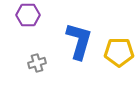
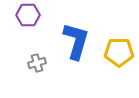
blue L-shape: moved 3 px left
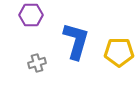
purple hexagon: moved 3 px right
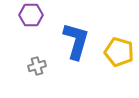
yellow pentagon: rotated 16 degrees clockwise
gray cross: moved 3 px down
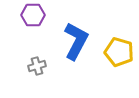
purple hexagon: moved 2 px right
blue L-shape: rotated 12 degrees clockwise
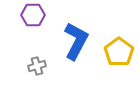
yellow pentagon: rotated 20 degrees clockwise
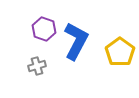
purple hexagon: moved 11 px right, 14 px down; rotated 20 degrees clockwise
yellow pentagon: moved 1 px right
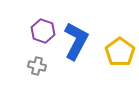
purple hexagon: moved 1 px left, 2 px down
gray cross: rotated 30 degrees clockwise
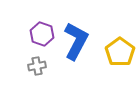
purple hexagon: moved 1 px left, 3 px down
gray cross: rotated 24 degrees counterclockwise
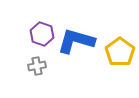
blue L-shape: rotated 102 degrees counterclockwise
